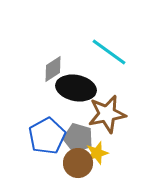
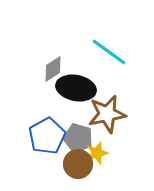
brown circle: moved 1 px down
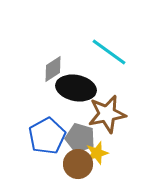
gray pentagon: moved 2 px right
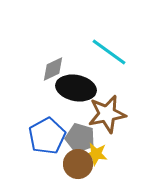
gray diamond: rotated 8 degrees clockwise
yellow star: moved 1 px left, 1 px down; rotated 25 degrees clockwise
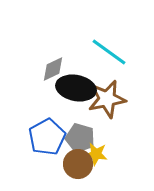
brown star: moved 15 px up
blue pentagon: moved 1 px down
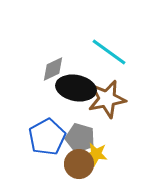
brown circle: moved 1 px right
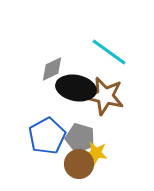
gray diamond: moved 1 px left
brown star: moved 2 px left, 3 px up; rotated 24 degrees clockwise
blue pentagon: moved 1 px up
yellow star: moved 1 px up
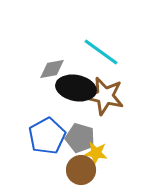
cyan line: moved 8 px left
gray diamond: rotated 16 degrees clockwise
brown circle: moved 2 px right, 6 px down
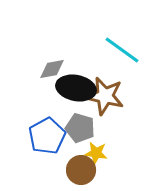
cyan line: moved 21 px right, 2 px up
gray pentagon: moved 10 px up
